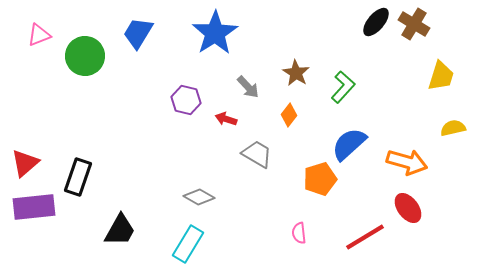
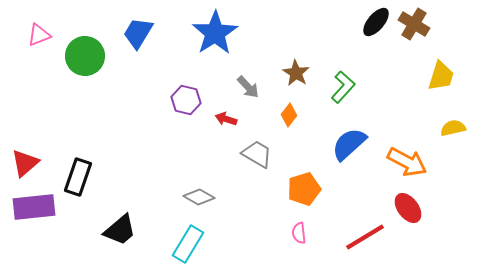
orange arrow: rotated 12 degrees clockwise
orange pentagon: moved 16 px left, 10 px down
black trapezoid: rotated 21 degrees clockwise
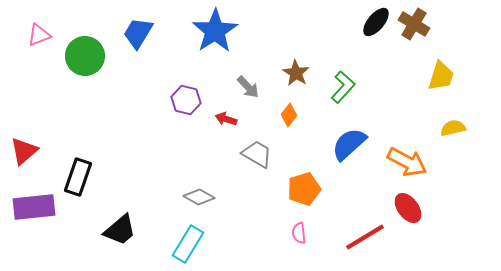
blue star: moved 2 px up
red triangle: moved 1 px left, 12 px up
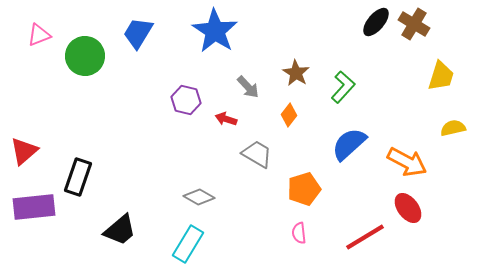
blue star: rotated 6 degrees counterclockwise
